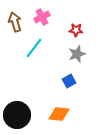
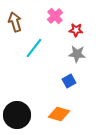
pink cross: moved 13 px right, 1 px up; rotated 14 degrees counterclockwise
gray star: rotated 24 degrees clockwise
orange diamond: rotated 10 degrees clockwise
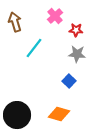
blue square: rotated 16 degrees counterclockwise
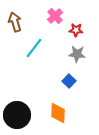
orange diamond: moved 1 px left, 1 px up; rotated 75 degrees clockwise
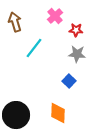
black circle: moved 1 px left
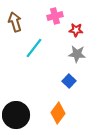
pink cross: rotated 28 degrees clockwise
orange diamond: rotated 35 degrees clockwise
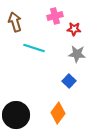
red star: moved 2 px left, 1 px up
cyan line: rotated 70 degrees clockwise
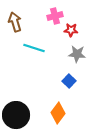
red star: moved 3 px left, 1 px down
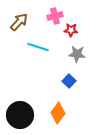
brown arrow: moved 4 px right; rotated 60 degrees clockwise
cyan line: moved 4 px right, 1 px up
black circle: moved 4 px right
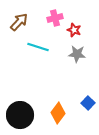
pink cross: moved 2 px down
red star: moved 3 px right; rotated 16 degrees clockwise
blue square: moved 19 px right, 22 px down
